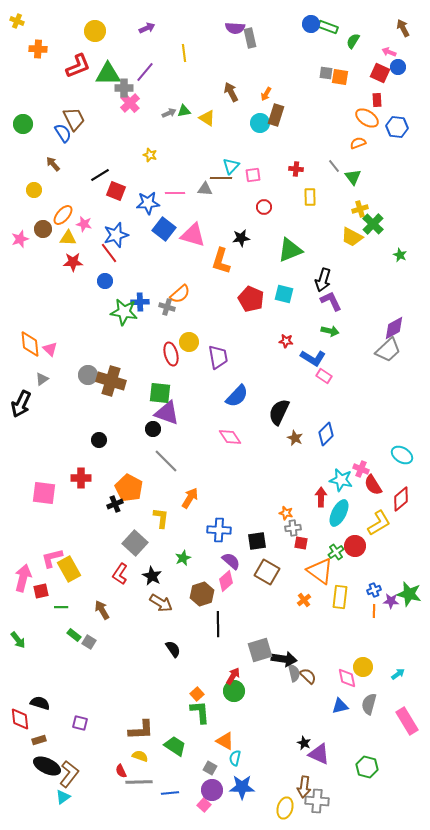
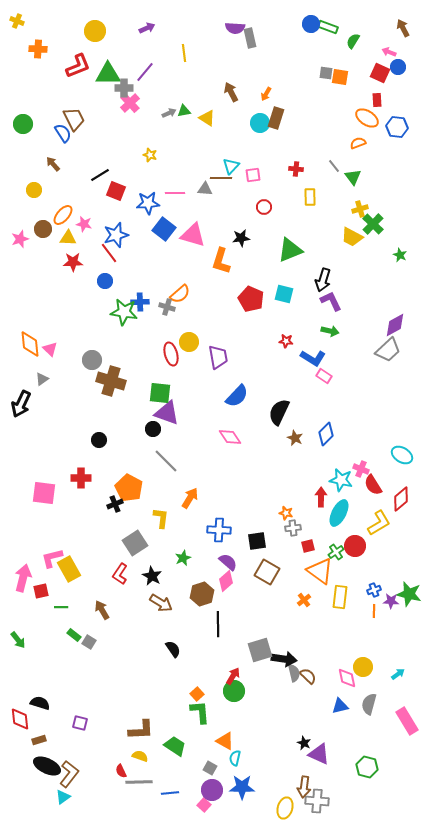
brown rectangle at (276, 115): moved 3 px down
purple diamond at (394, 328): moved 1 px right, 3 px up
gray circle at (88, 375): moved 4 px right, 15 px up
gray square at (135, 543): rotated 15 degrees clockwise
red square at (301, 543): moved 7 px right, 3 px down; rotated 24 degrees counterclockwise
purple semicircle at (231, 561): moved 3 px left, 1 px down
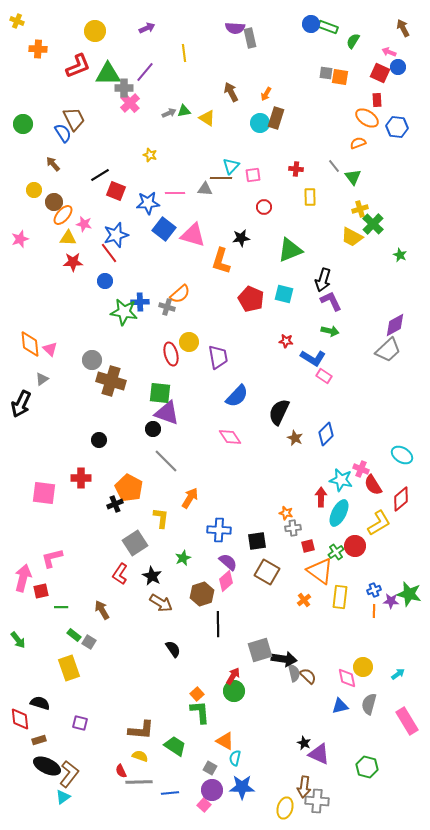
brown circle at (43, 229): moved 11 px right, 27 px up
yellow rectangle at (69, 569): moved 99 px down; rotated 10 degrees clockwise
brown L-shape at (141, 730): rotated 8 degrees clockwise
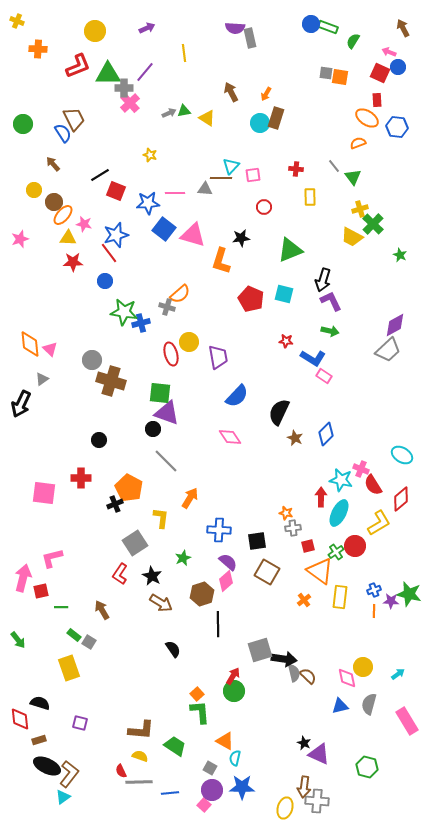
blue cross at (140, 302): moved 1 px right, 21 px down; rotated 12 degrees counterclockwise
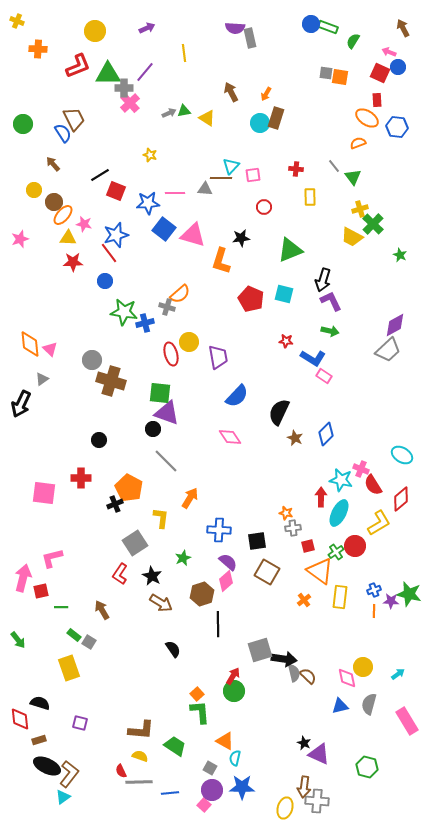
blue cross at (141, 323): moved 4 px right
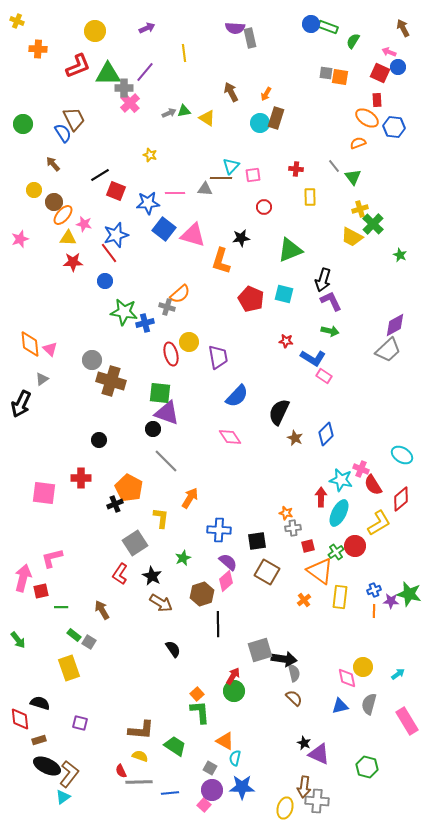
blue hexagon at (397, 127): moved 3 px left
brown semicircle at (308, 676): moved 14 px left, 22 px down
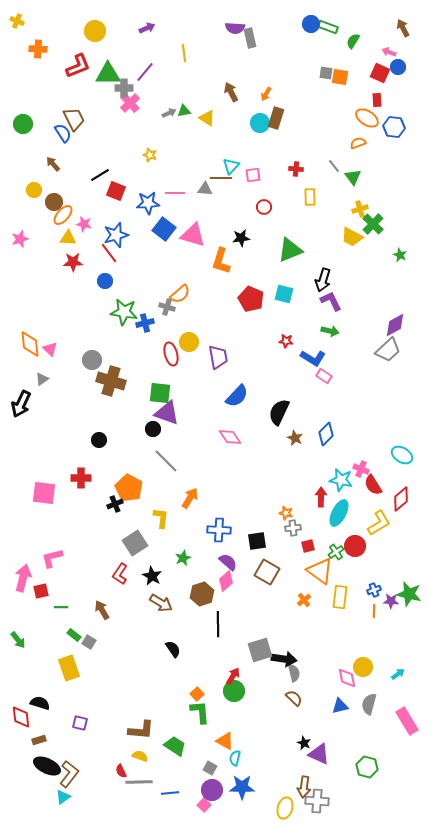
red diamond at (20, 719): moved 1 px right, 2 px up
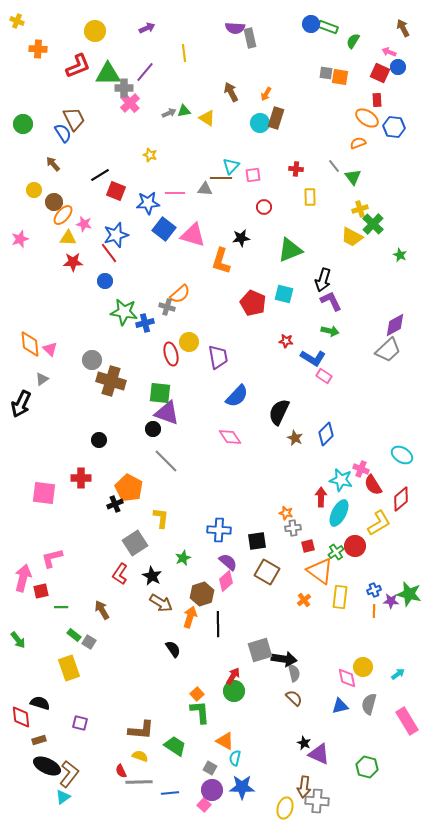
red pentagon at (251, 299): moved 2 px right, 4 px down
orange arrow at (190, 498): moved 119 px down; rotated 15 degrees counterclockwise
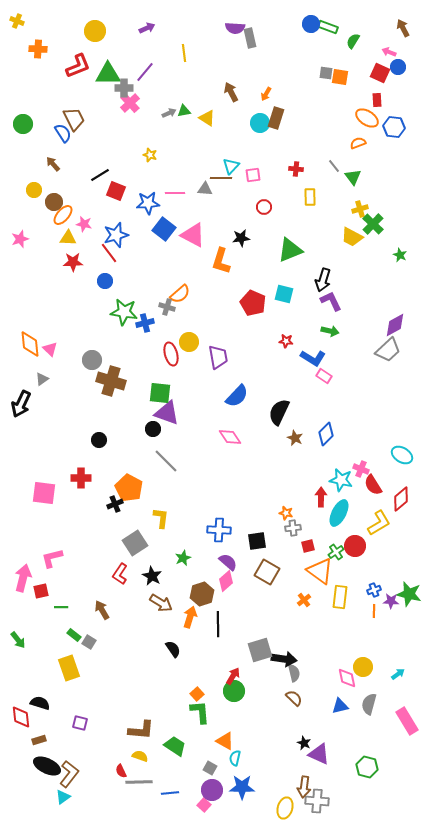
pink triangle at (193, 235): rotated 12 degrees clockwise
